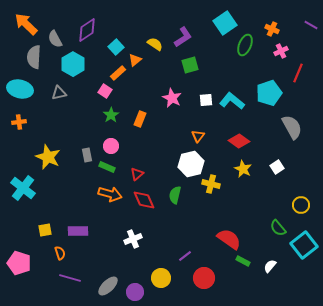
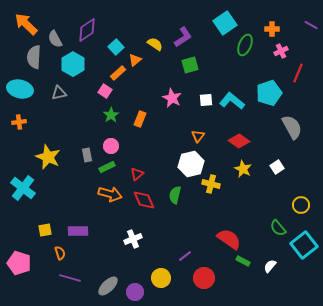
orange cross at (272, 29): rotated 24 degrees counterclockwise
green rectangle at (107, 167): rotated 49 degrees counterclockwise
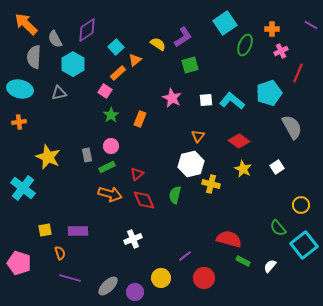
yellow semicircle at (155, 44): moved 3 px right
red semicircle at (229, 239): rotated 20 degrees counterclockwise
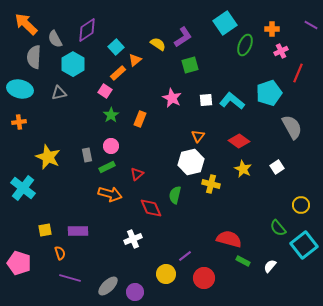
white hexagon at (191, 164): moved 2 px up
red diamond at (144, 200): moved 7 px right, 8 px down
yellow circle at (161, 278): moved 5 px right, 4 px up
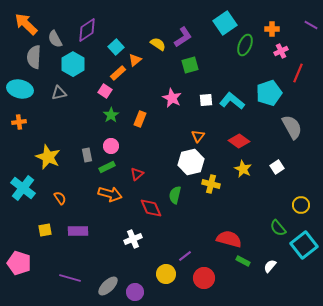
orange semicircle at (60, 253): moved 55 px up; rotated 16 degrees counterclockwise
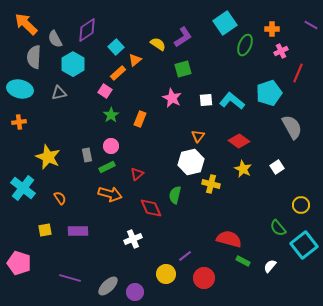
green square at (190, 65): moved 7 px left, 4 px down
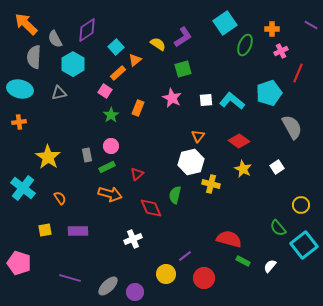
orange rectangle at (140, 119): moved 2 px left, 11 px up
yellow star at (48, 157): rotated 10 degrees clockwise
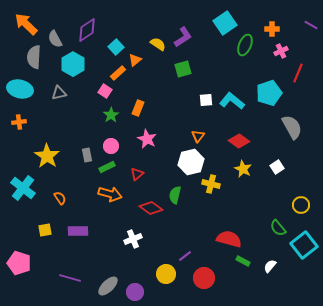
pink star at (172, 98): moved 25 px left, 41 px down
yellow star at (48, 157): moved 1 px left, 1 px up
red diamond at (151, 208): rotated 30 degrees counterclockwise
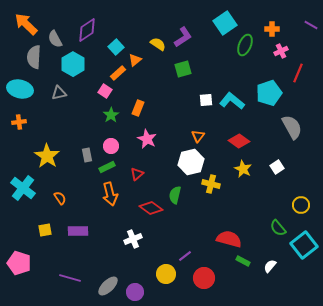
orange arrow at (110, 194): rotated 60 degrees clockwise
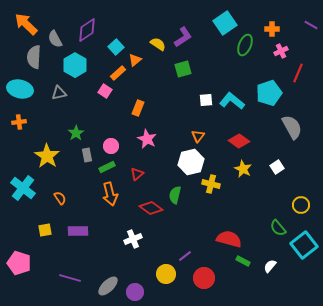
cyan hexagon at (73, 64): moved 2 px right, 1 px down
green star at (111, 115): moved 35 px left, 18 px down
